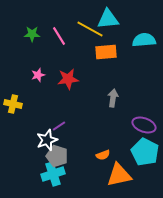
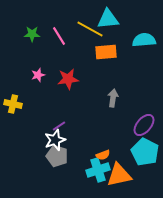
purple ellipse: rotated 70 degrees counterclockwise
white star: moved 8 px right
cyan cross: moved 45 px right, 4 px up
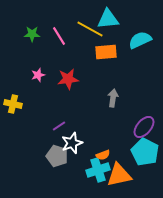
cyan semicircle: moved 4 px left; rotated 20 degrees counterclockwise
purple ellipse: moved 2 px down
white star: moved 17 px right, 3 px down
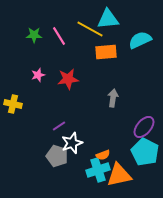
green star: moved 2 px right, 1 px down
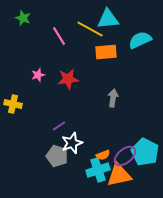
green star: moved 11 px left, 17 px up; rotated 21 degrees clockwise
purple ellipse: moved 19 px left, 29 px down; rotated 10 degrees clockwise
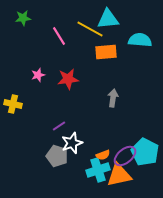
green star: rotated 28 degrees counterclockwise
cyan semicircle: rotated 30 degrees clockwise
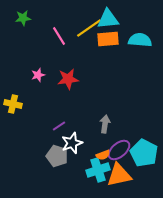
yellow line: moved 1 px left, 1 px up; rotated 64 degrees counterclockwise
orange rectangle: moved 2 px right, 13 px up
gray arrow: moved 8 px left, 26 px down
cyan pentagon: moved 1 px left, 1 px down
purple ellipse: moved 6 px left, 6 px up
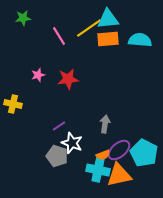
white star: rotated 30 degrees counterclockwise
cyan cross: rotated 30 degrees clockwise
